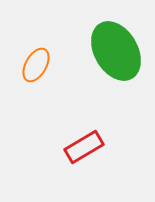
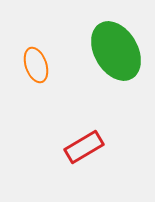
orange ellipse: rotated 48 degrees counterclockwise
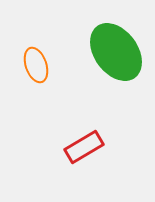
green ellipse: moved 1 px down; rotated 6 degrees counterclockwise
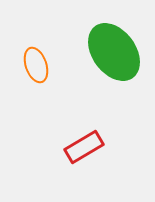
green ellipse: moved 2 px left
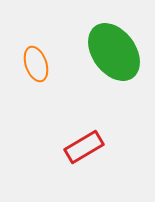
orange ellipse: moved 1 px up
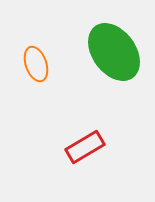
red rectangle: moved 1 px right
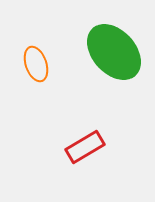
green ellipse: rotated 6 degrees counterclockwise
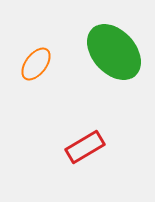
orange ellipse: rotated 56 degrees clockwise
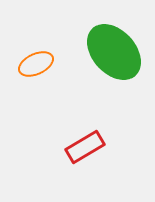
orange ellipse: rotated 28 degrees clockwise
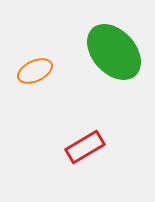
orange ellipse: moved 1 px left, 7 px down
